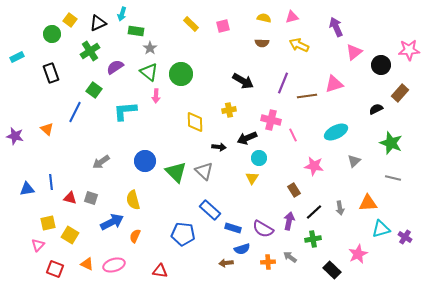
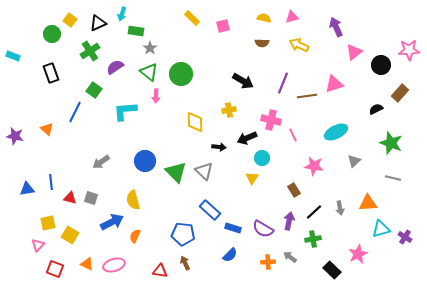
yellow rectangle at (191, 24): moved 1 px right, 6 px up
cyan rectangle at (17, 57): moved 4 px left, 1 px up; rotated 48 degrees clockwise
cyan circle at (259, 158): moved 3 px right
blue semicircle at (242, 249): moved 12 px left, 6 px down; rotated 28 degrees counterclockwise
brown arrow at (226, 263): moved 41 px left; rotated 72 degrees clockwise
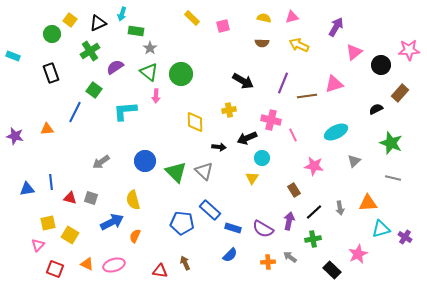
purple arrow at (336, 27): rotated 54 degrees clockwise
orange triangle at (47, 129): rotated 48 degrees counterclockwise
blue pentagon at (183, 234): moved 1 px left, 11 px up
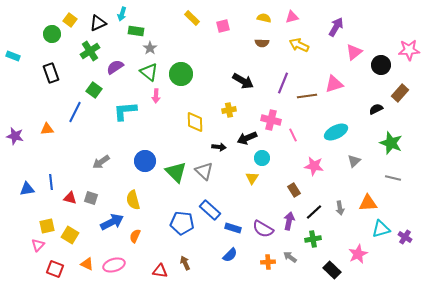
yellow square at (48, 223): moved 1 px left, 3 px down
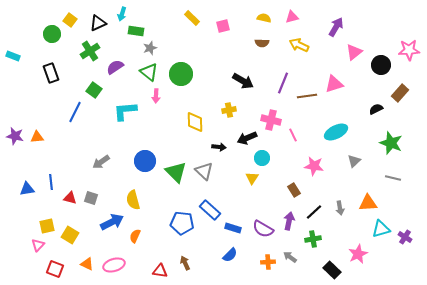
gray star at (150, 48): rotated 16 degrees clockwise
orange triangle at (47, 129): moved 10 px left, 8 px down
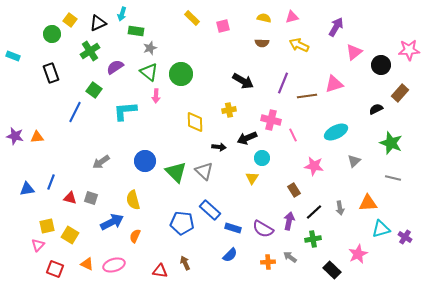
blue line at (51, 182): rotated 28 degrees clockwise
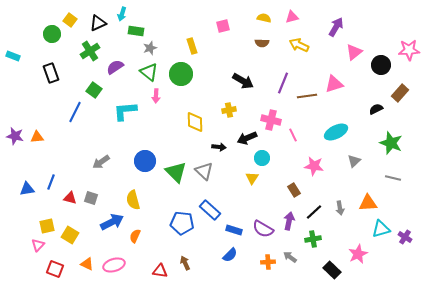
yellow rectangle at (192, 18): moved 28 px down; rotated 28 degrees clockwise
blue rectangle at (233, 228): moved 1 px right, 2 px down
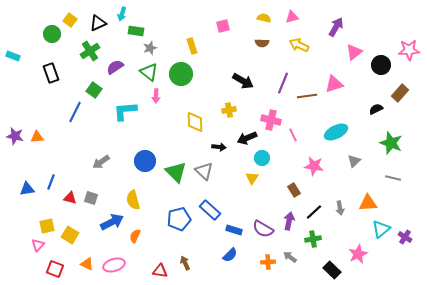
blue pentagon at (182, 223): moved 3 px left, 4 px up; rotated 20 degrees counterclockwise
cyan triangle at (381, 229): rotated 24 degrees counterclockwise
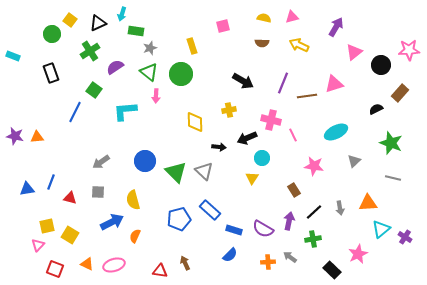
gray square at (91, 198): moved 7 px right, 6 px up; rotated 16 degrees counterclockwise
